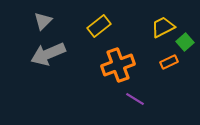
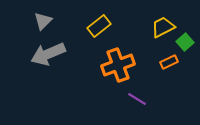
purple line: moved 2 px right
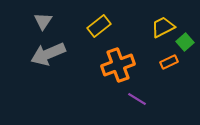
gray triangle: rotated 12 degrees counterclockwise
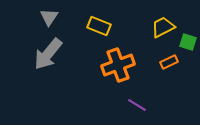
gray triangle: moved 6 px right, 4 px up
yellow rectangle: rotated 60 degrees clockwise
green square: moved 3 px right; rotated 30 degrees counterclockwise
gray arrow: rotated 28 degrees counterclockwise
purple line: moved 6 px down
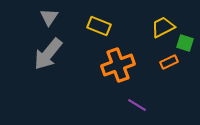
green square: moved 3 px left, 1 px down
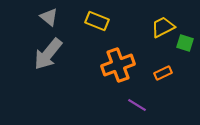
gray triangle: rotated 24 degrees counterclockwise
yellow rectangle: moved 2 px left, 5 px up
orange rectangle: moved 6 px left, 11 px down
